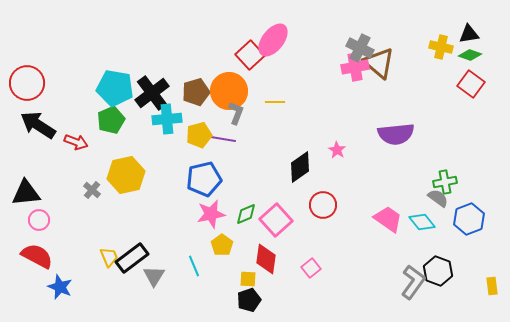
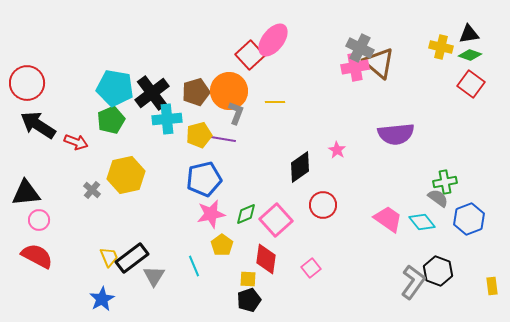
blue star at (60, 287): moved 42 px right, 12 px down; rotated 20 degrees clockwise
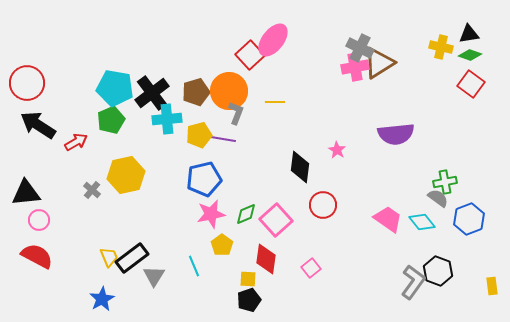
brown triangle at (379, 63): rotated 48 degrees clockwise
red arrow at (76, 142): rotated 50 degrees counterclockwise
black diamond at (300, 167): rotated 48 degrees counterclockwise
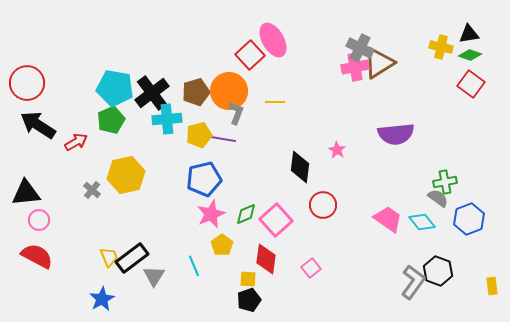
pink ellipse at (273, 40): rotated 68 degrees counterclockwise
pink star at (211, 214): rotated 12 degrees counterclockwise
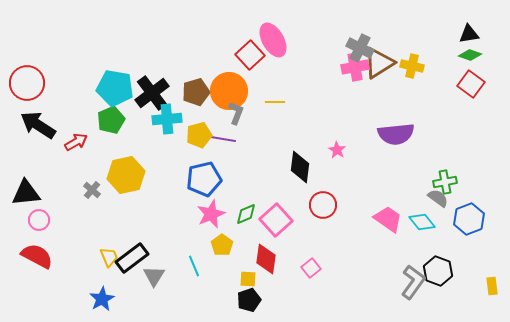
yellow cross at (441, 47): moved 29 px left, 19 px down
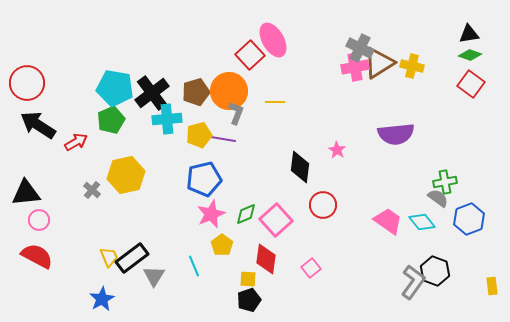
pink trapezoid at (388, 219): moved 2 px down
black hexagon at (438, 271): moved 3 px left
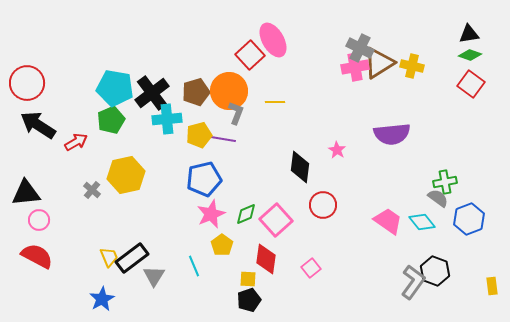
purple semicircle at (396, 134): moved 4 px left
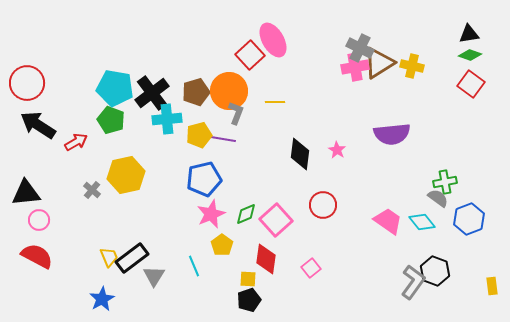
green pentagon at (111, 120): rotated 28 degrees counterclockwise
black diamond at (300, 167): moved 13 px up
